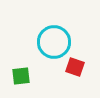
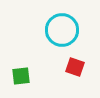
cyan circle: moved 8 px right, 12 px up
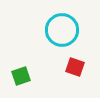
green square: rotated 12 degrees counterclockwise
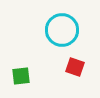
green square: rotated 12 degrees clockwise
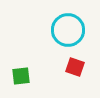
cyan circle: moved 6 px right
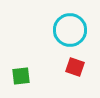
cyan circle: moved 2 px right
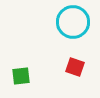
cyan circle: moved 3 px right, 8 px up
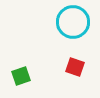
green square: rotated 12 degrees counterclockwise
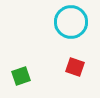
cyan circle: moved 2 px left
